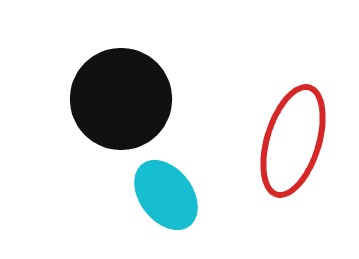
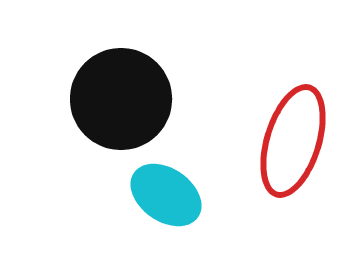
cyan ellipse: rotated 18 degrees counterclockwise
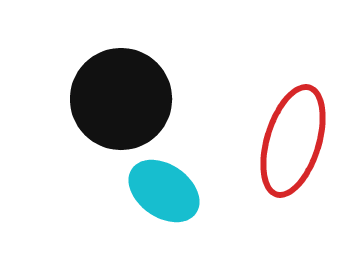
cyan ellipse: moved 2 px left, 4 px up
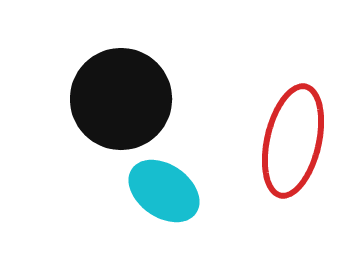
red ellipse: rotated 4 degrees counterclockwise
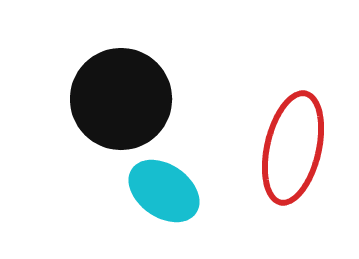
red ellipse: moved 7 px down
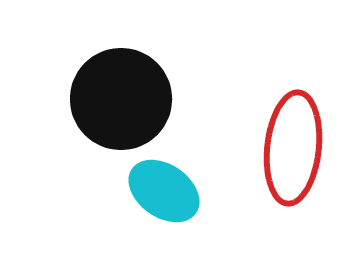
red ellipse: rotated 7 degrees counterclockwise
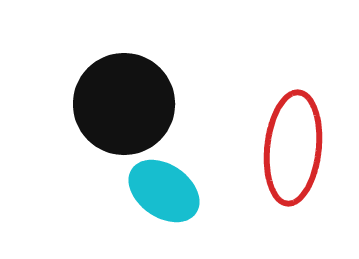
black circle: moved 3 px right, 5 px down
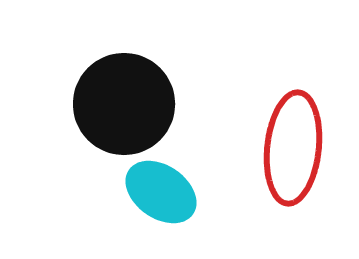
cyan ellipse: moved 3 px left, 1 px down
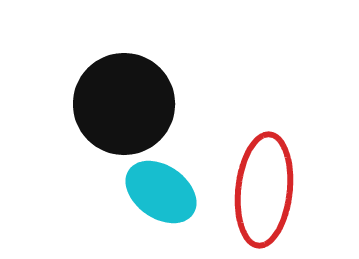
red ellipse: moved 29 px left, 42 px down
